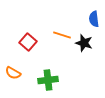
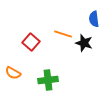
orange line: moved 1 px right, 1 px up
red square: moved 3 px right
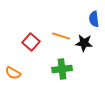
orange line: moved 2 px left, 2 px down
black star: rotated 12 degrees counterclockwise
green cross: moved 14 px right, 11 px up
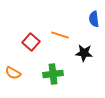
orange line: moved 1 px left, 1 px up
black star: moved 10 px down
green cross: moved 9 px left, 5 px down
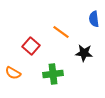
orange line: moved 1 px right, 3 px up; rotated 18 degrees clockwise
red square: moved 4 px down
